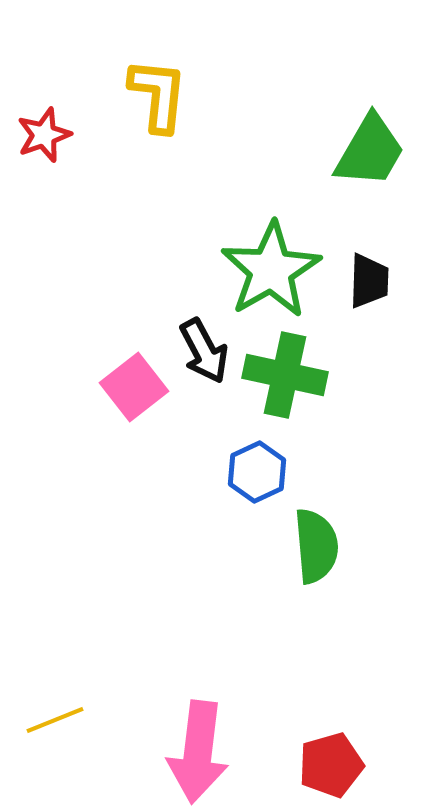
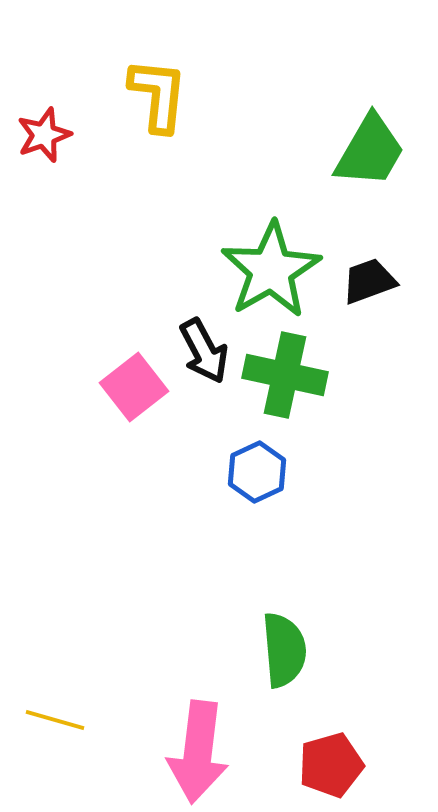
black trapezoid: rotated 112 degrees counterclockwise
green semicircle: moved 32 px left, 104 px down
yellow line: rotated 38 degrees clockwise
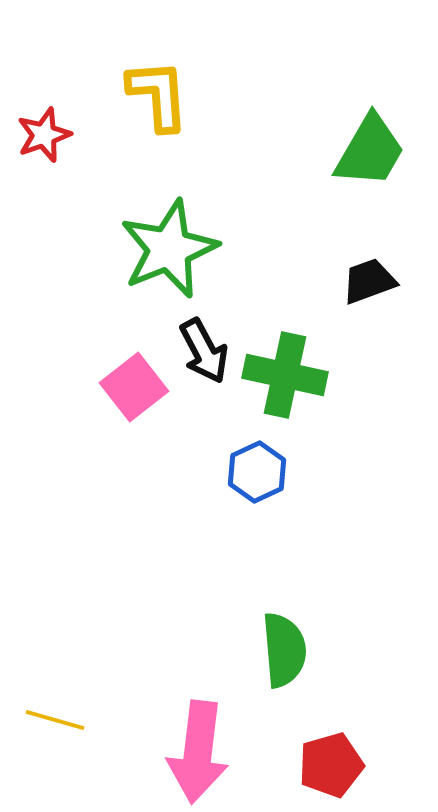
yellow L-shape: rotated 10 degrees counterclockwise
green star: moved 102 px left, 21 px up; rotated 8 degrees clockwise
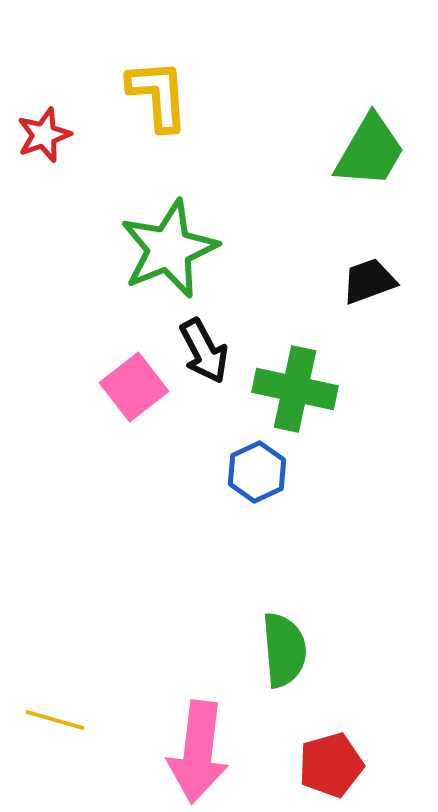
green cross: moved 10 px right, 14 px down
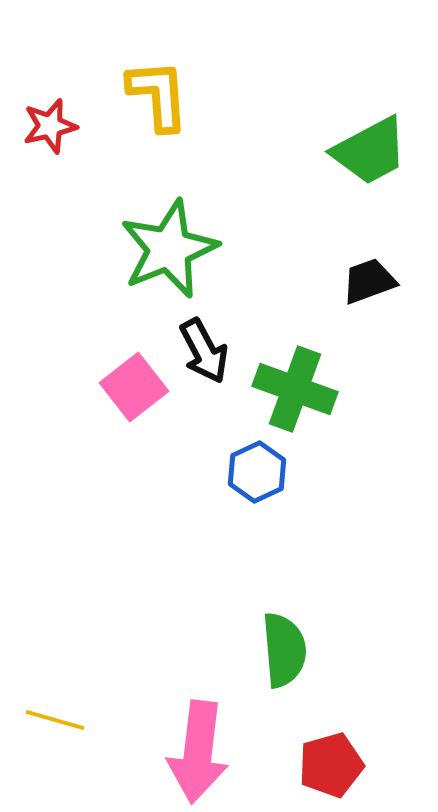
red star: moved 6 px right, 9 px up; rotated 6 degrees clockwise
green trapezoid: rotated 32 degrees clockwise
green cross: rotated 8 degrees clockwise
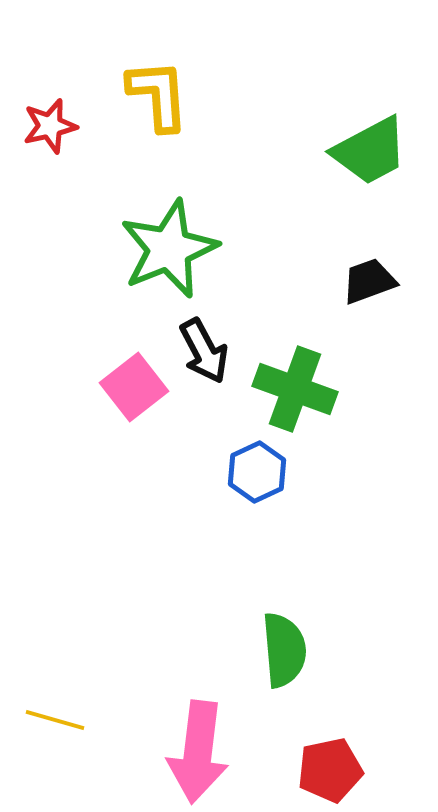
red pentagon: moved 1 px left, 5 px down; rotated 4 degrees clockwise
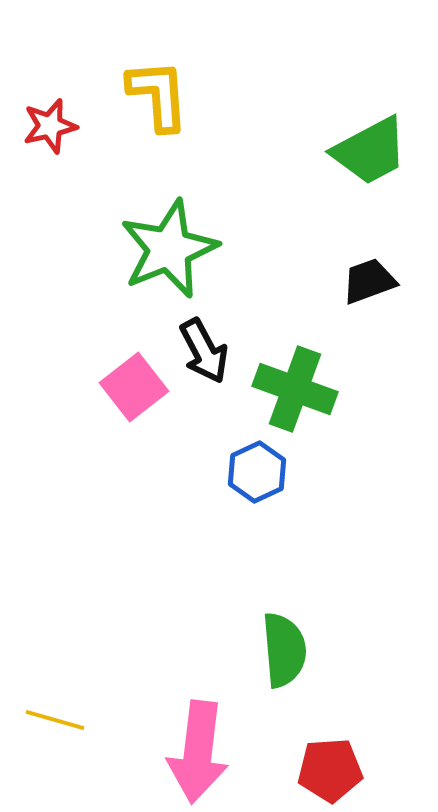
red pentagon: rotated 8 degrees clockwise
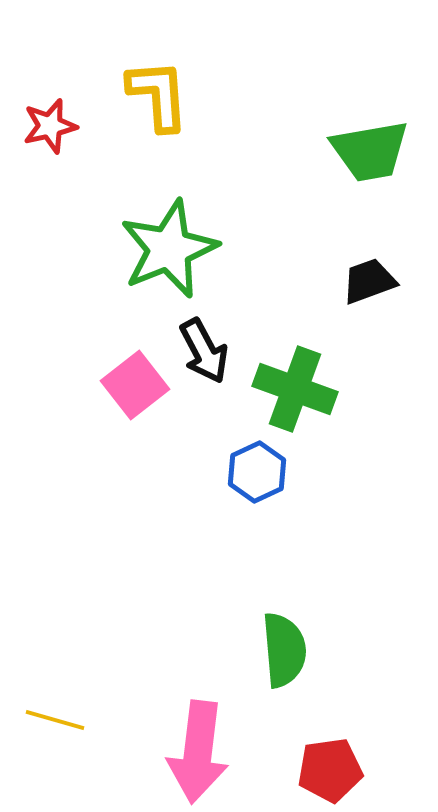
green trapezoid: rotated 18 degrees clockwise
pink square: moved 1 px right, 2 px up
red pentagon: rotated 4 degrees counterclockwise
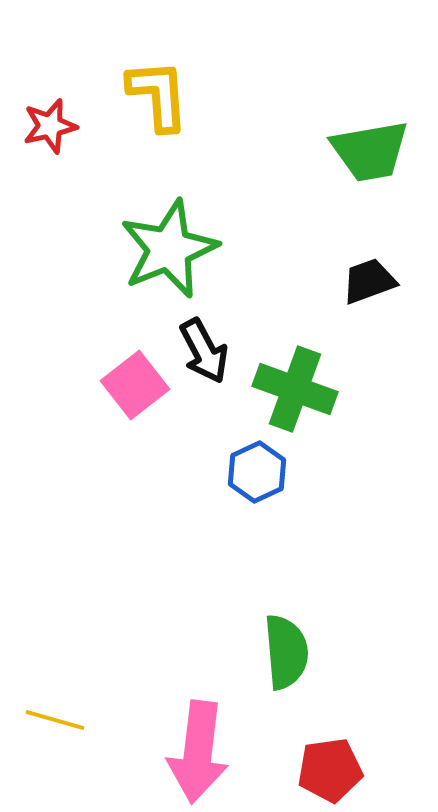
green semicircle: moved 2 px right, 2 px down
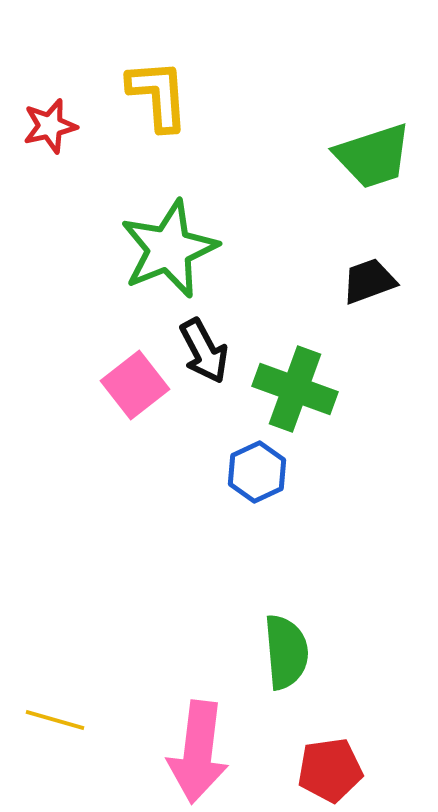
green trapezoid: moved 3 px right, 5 px down; rotated 8 degrees counterclockwise
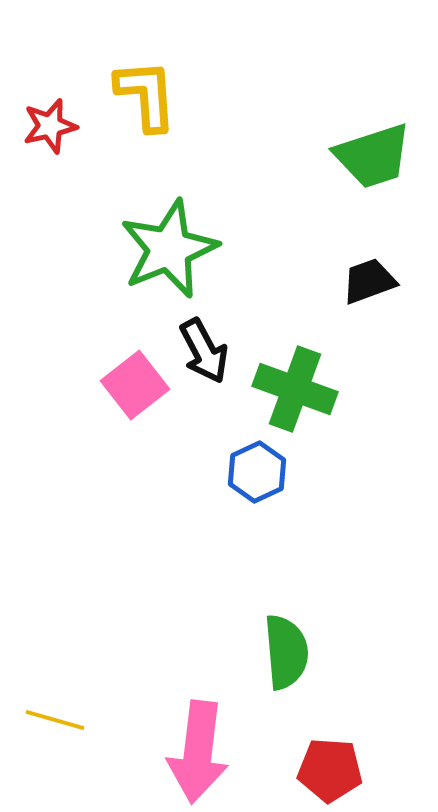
yellow L-shape: moved 12 px left
red pentagon: rotated 12 degrees clockwise
